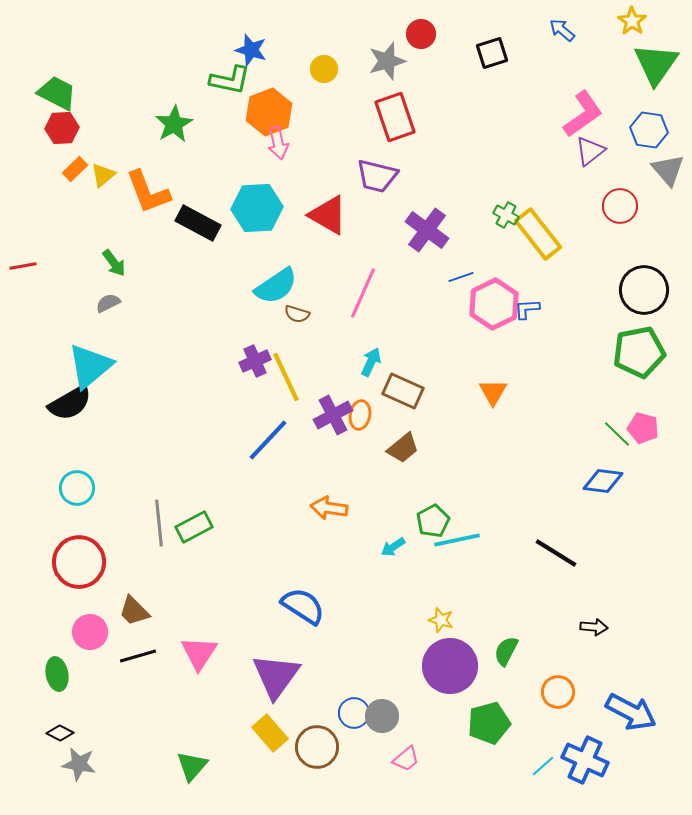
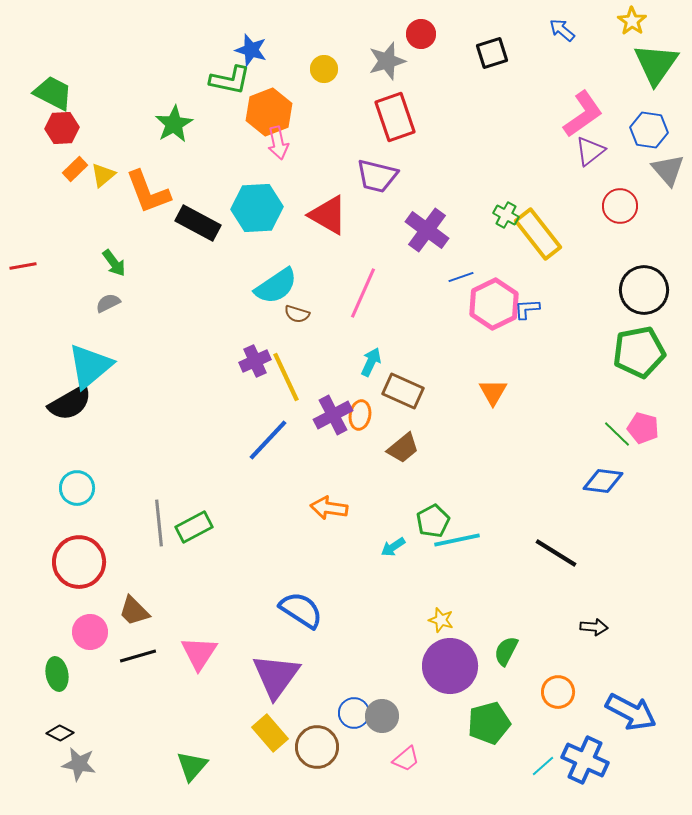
green trapezoid at (57, 93): moved 4 px left
blue semicircle at (303, 606): moved 2 px left, 4 px down
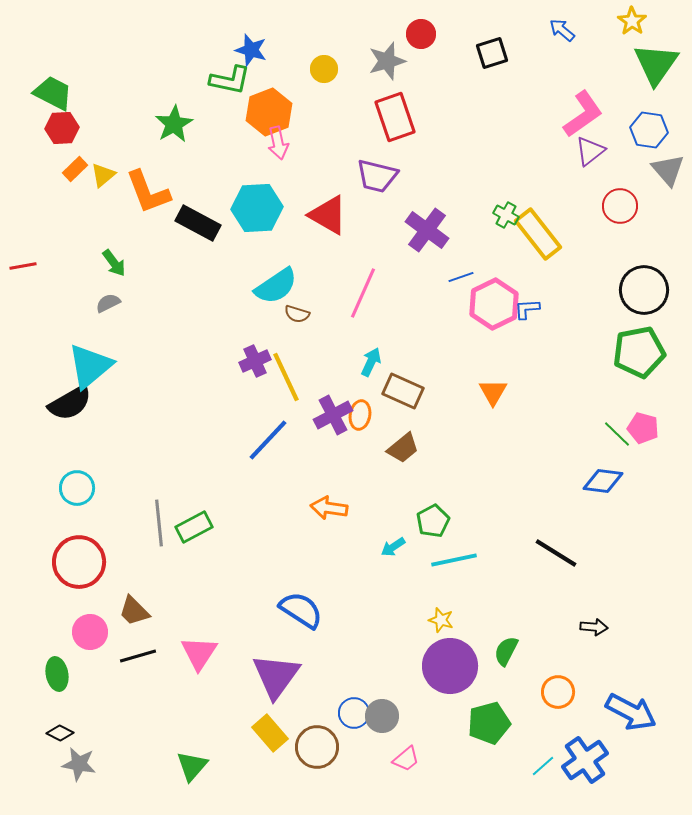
cyan line at (457, 540): moved 3 px left, 20 px down
blue cross at (585, 760): rotated 30 degrees clockwise
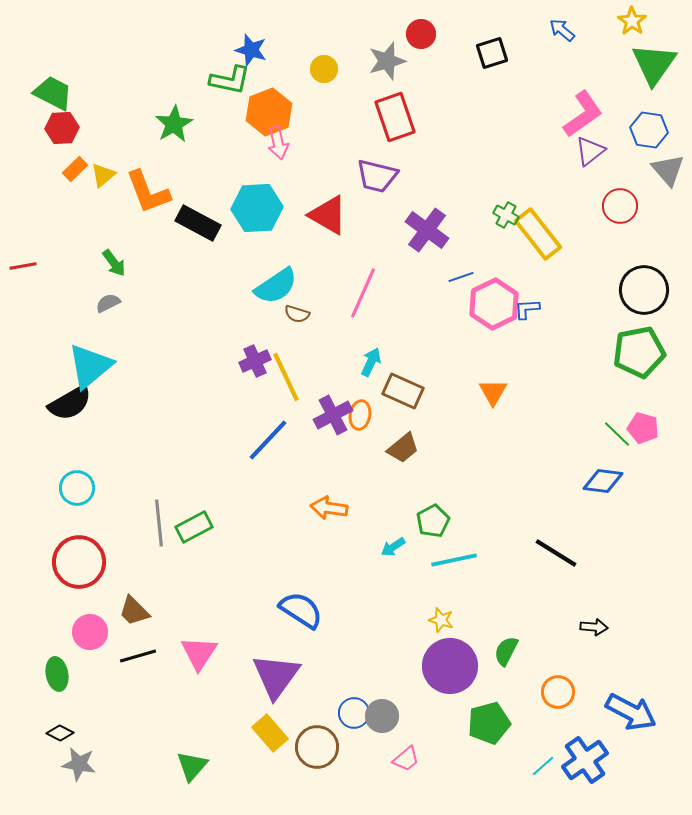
green triangle at (656, 64): moved 2 px left
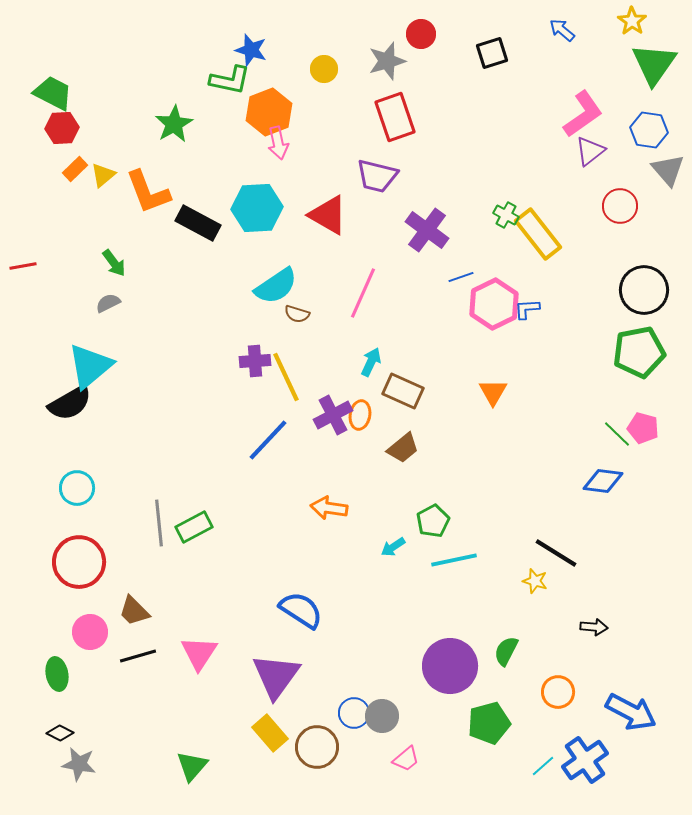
purple cross at (255, 361): rotated 20 degrees clockwise
yellow star at (441, 620): moved 94 px right, 39 px up
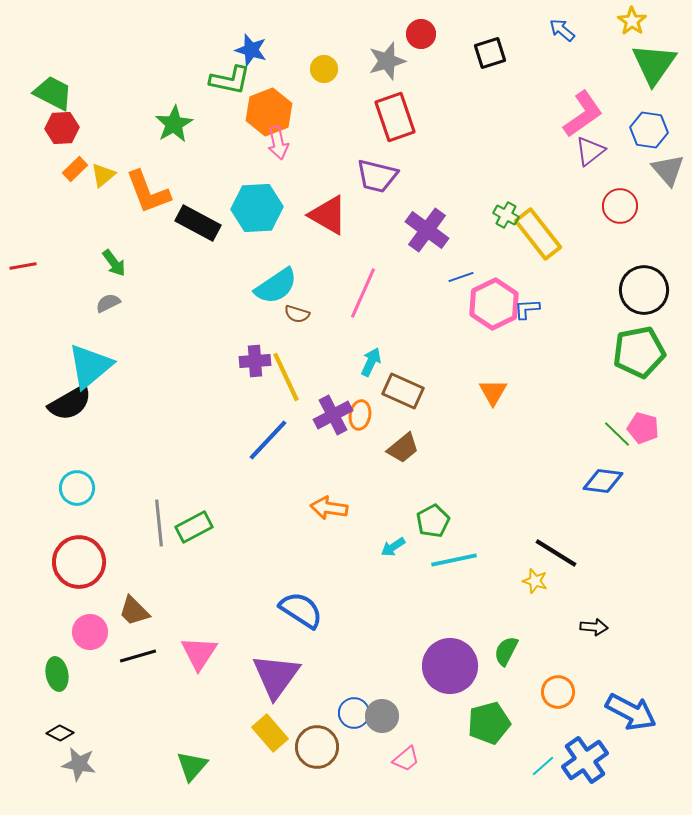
black square at (492, 53): moved 2 px left
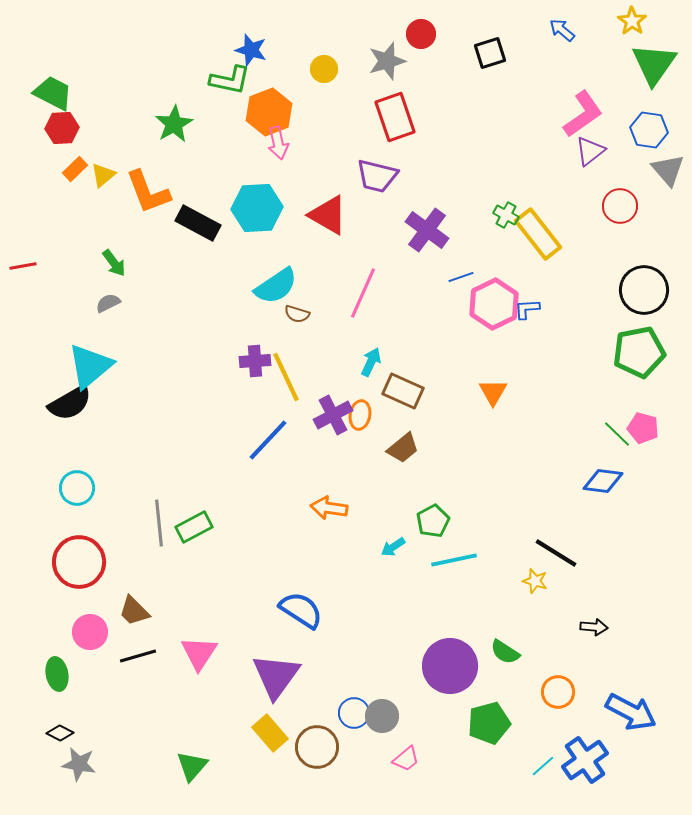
green semicircle at (506, 651): moved 1 px left, 1 px down; rotated 84 degrees counterclockwise
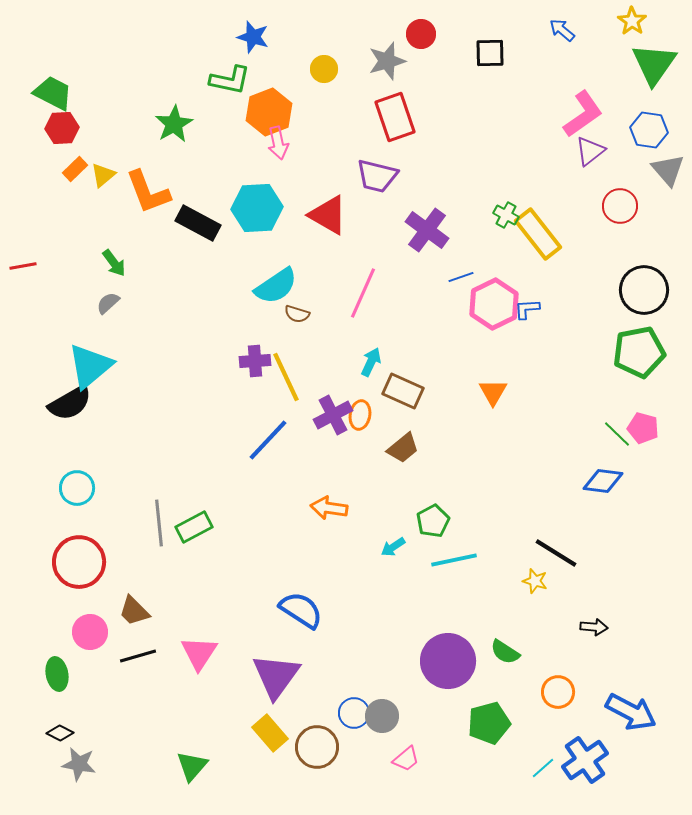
blue star at (251, 50): moved 2 px right, 13 px up
black square at (490, 53): rotated 16 degrees clockwise
gray semicircle at (108, 303): rotated 15 degrees counterclockwise
purple circle at (450, 666): moved 2 px left, 5 px up
cyan line at (543, 766): moved 2 px down
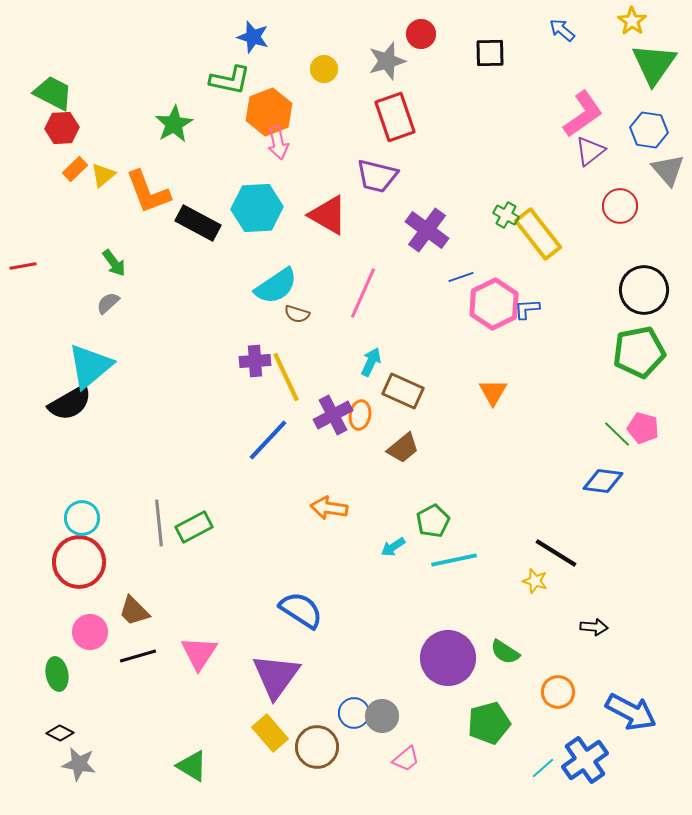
cyan circle at (77, 488): moved 5 px right, 30 px down
purple circle at (448, 661): moved 3 px up
green triangle at (192, 766): rotated 40 degrees counterclockwise
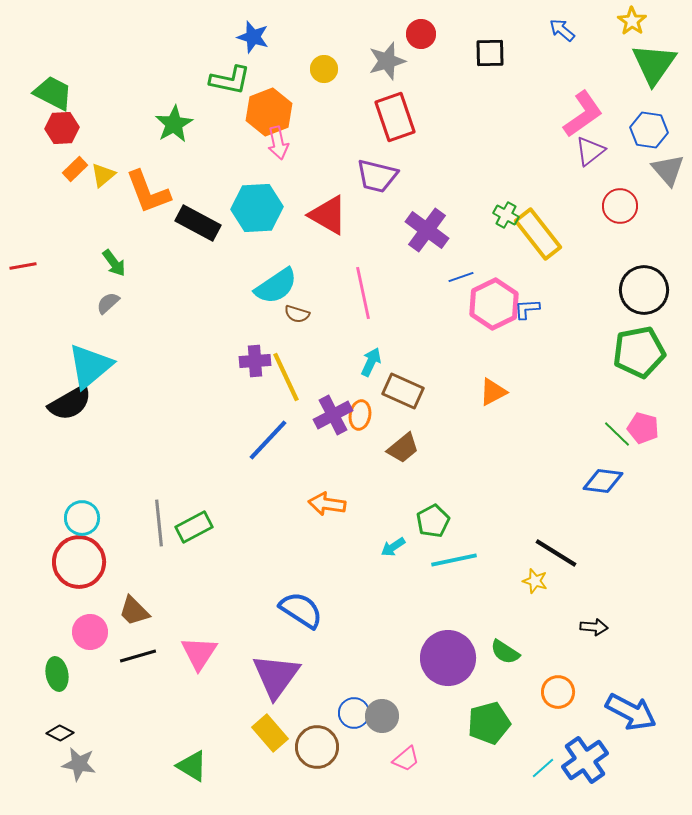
pink line at (363, 293): rotated 36 degrees counterclockwise
orange triangle at (493, 392): rotated 32 degrees clockwise
orange arrow at (329, 508): moved 2 px left, 4 px up
